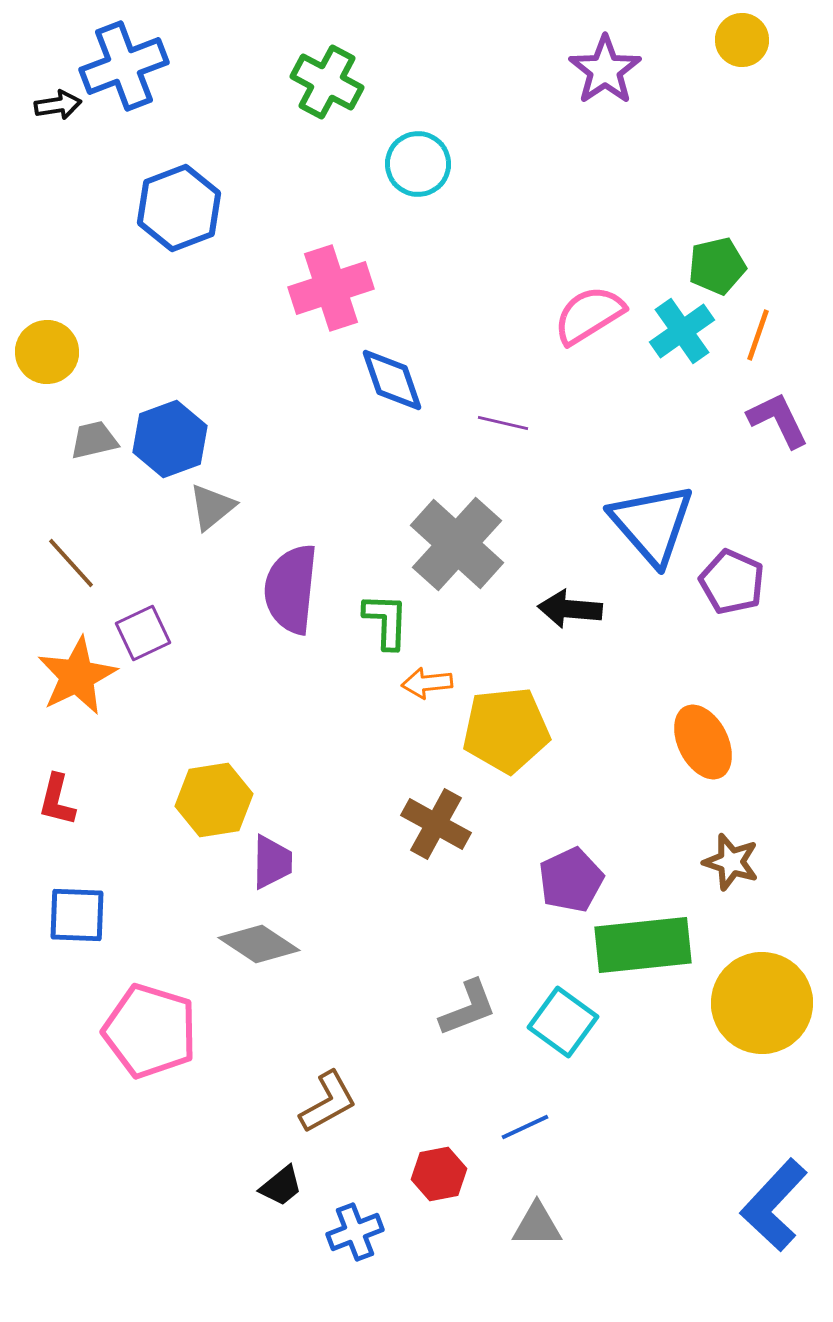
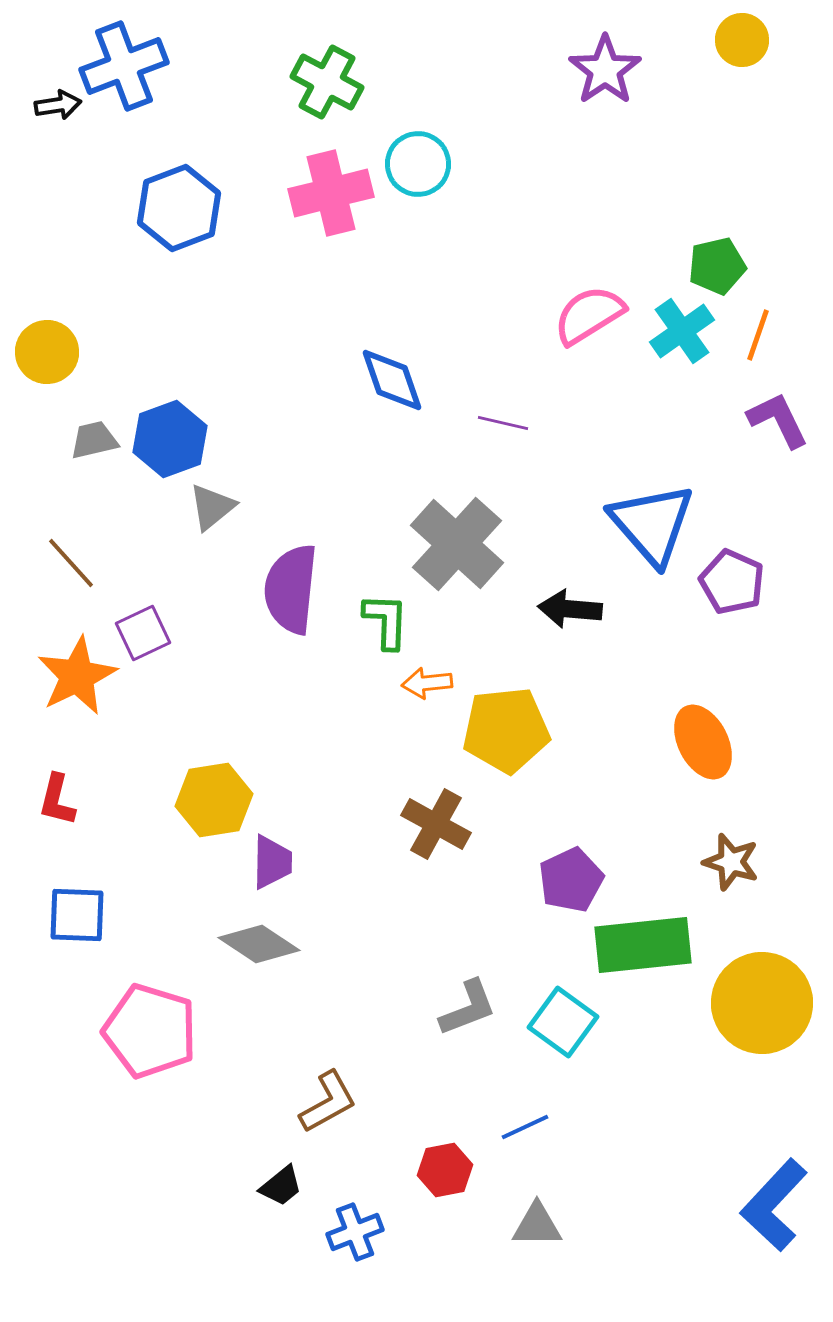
pink cross at (331, 288): moved 95 px up; rotated 4 degrees clockwise
red hexagon at (439, 1174): moved 6 px right, 4 px up
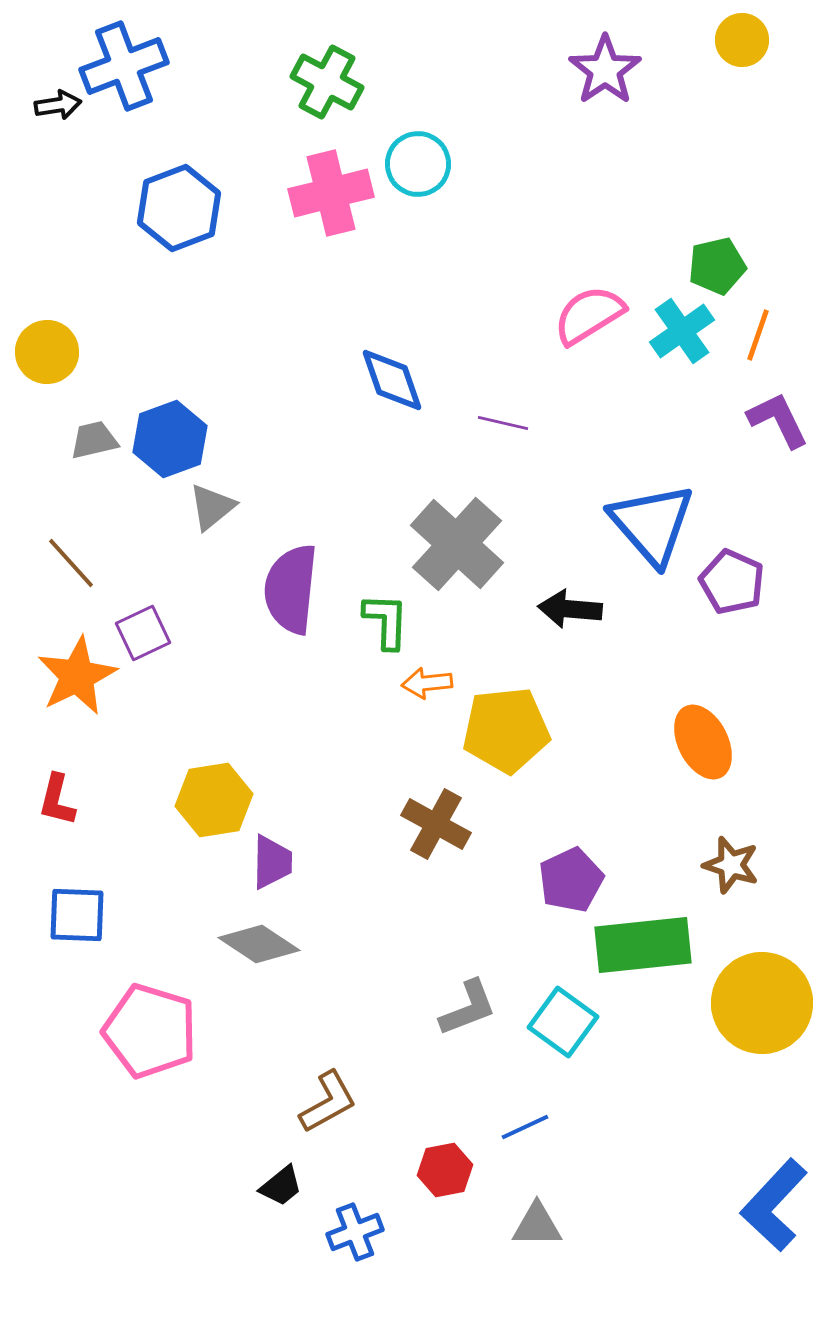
brown star at (731, 862): moved 3 px down
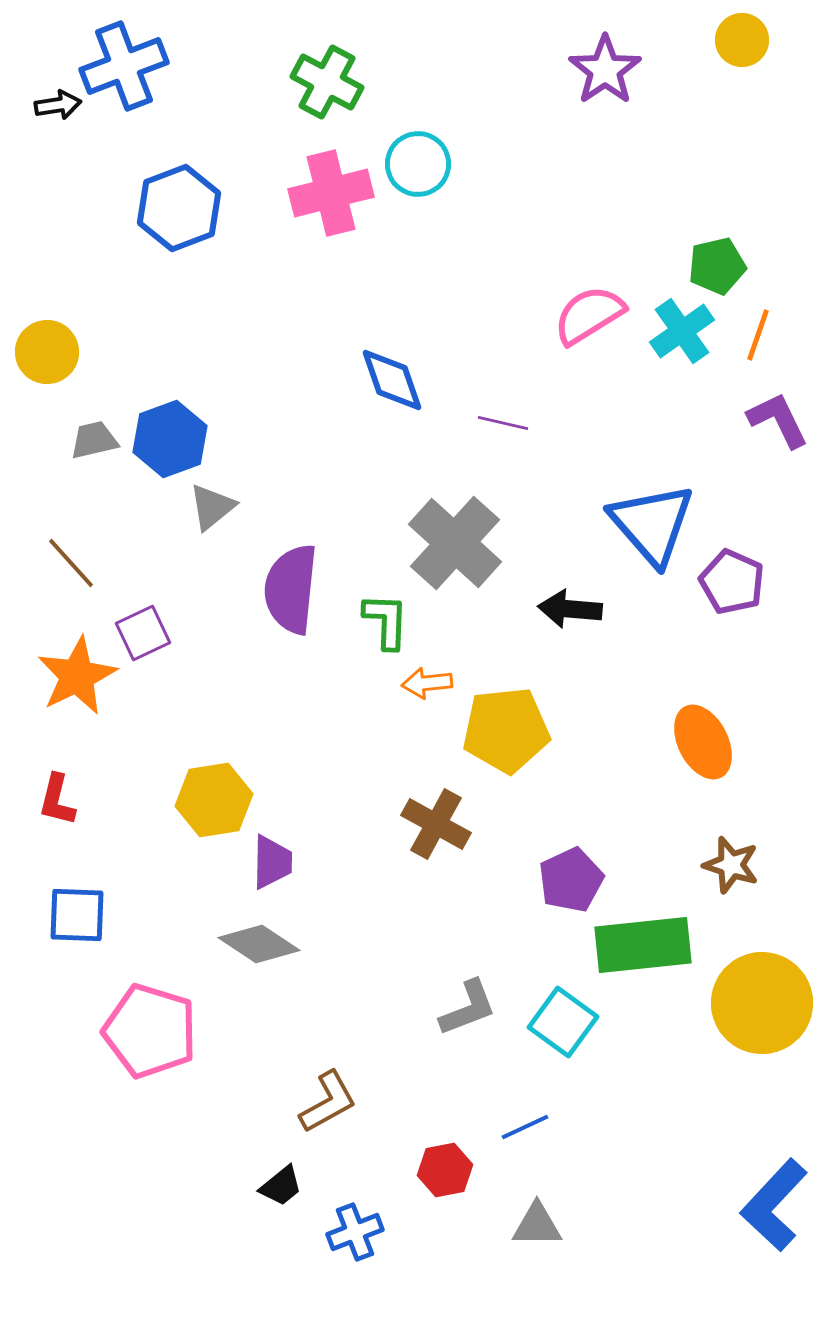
gray cross at (457, 544): moved 2 px left, 1 px up
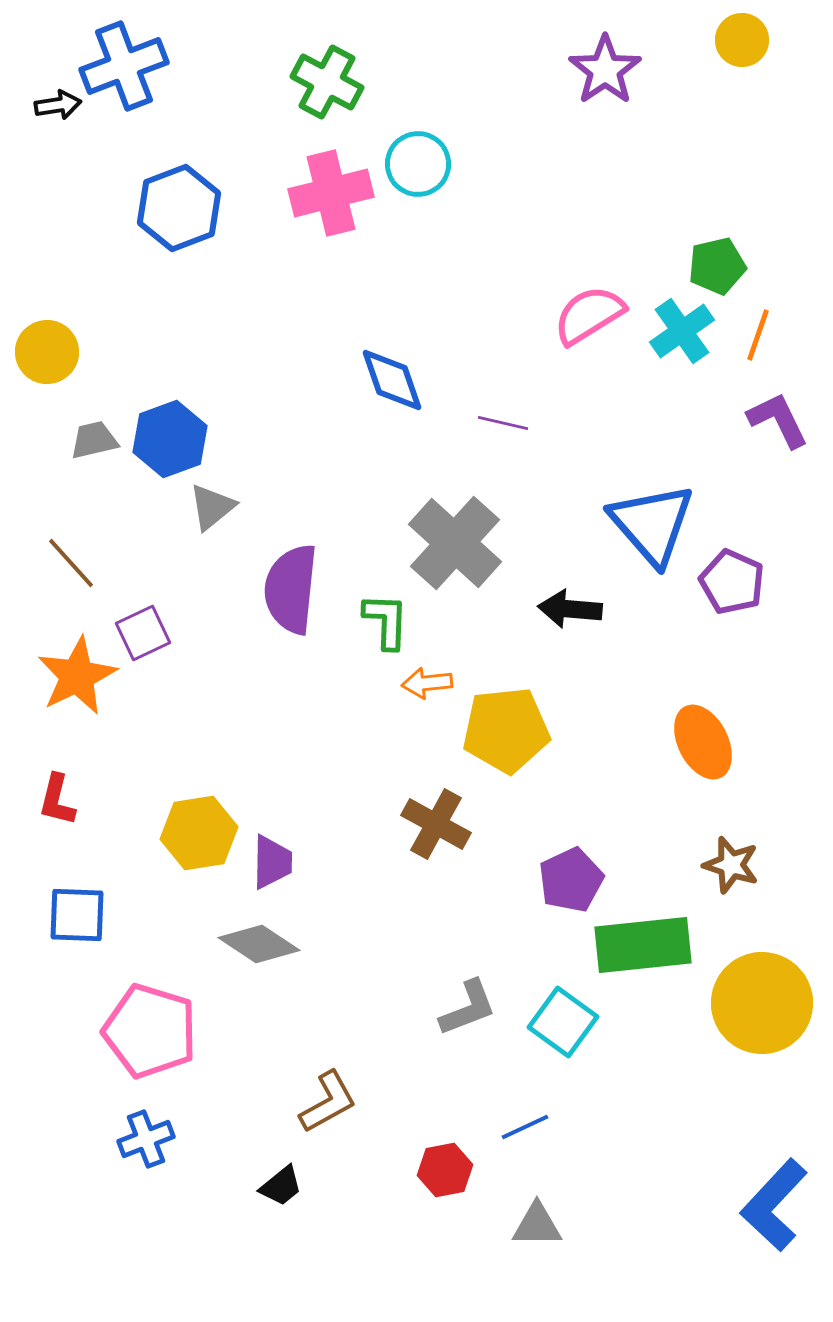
yellow hexagon at (214, 800): moved 15 px left, 33 px down
blue cross at (355, 1232): moved 209 px left, 93 px up
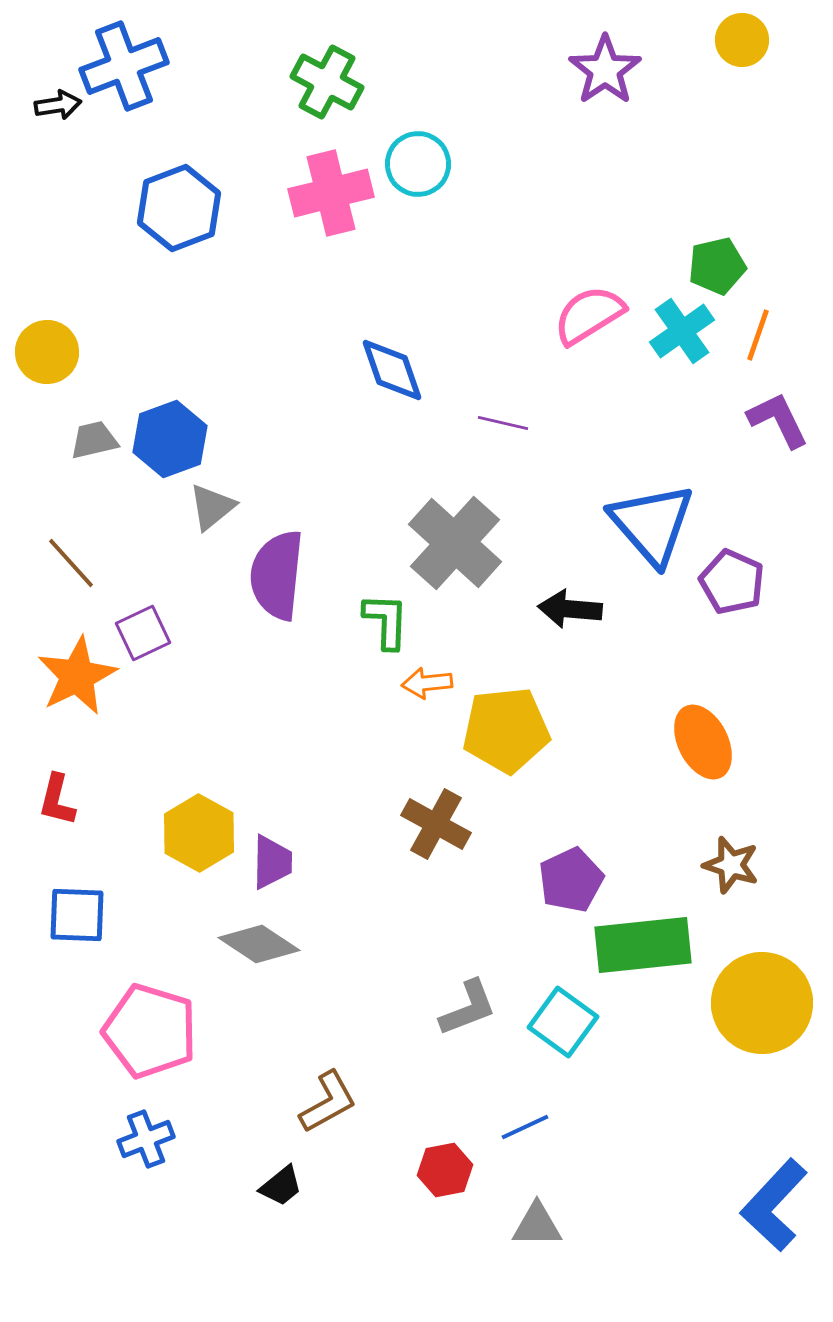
blue diamond at (392, 380): moved 10 px up
purple semicircle at (291, 589): moved 14 px left, 14 px up
yellow hexagon at (199, 833): rotated 22 degrees counterclockwise
